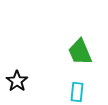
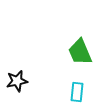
black star: rotated 25 degrees clockwise
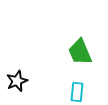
black star: rotated 10 degrees counterclockwise
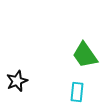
green trapezoid: moved 5 px right, 3 px down; rotated 12 degrees counterclockwise
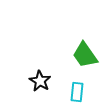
black star: moved 23 px right; rotated 20 degrees counterclockwise
